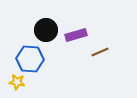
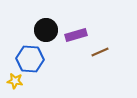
yellow star: moved 2 px left, 1 px up
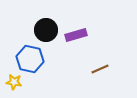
brown line: moved 17 px down
blue hexagon: rotated 8 degrees clockwise
yellow star: moved 1 px left, 1 px down
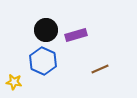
blue hexagon: moved 13 px right, 2 px down; rotated 12 degrees clockwise
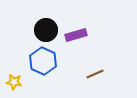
brown line: moved 5 px left, 5 px down
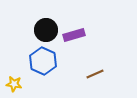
purple rectangle: moved 2 px left
yellow star: moved 2 px down
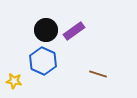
purple rectangle: moved 4 px up; rotated 20 degrees counterclockwise
brown line: moved 3 px right; rotated 42 degrees clockwise
yellow star: moved 3 px up
